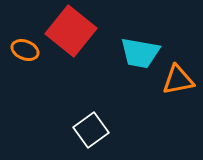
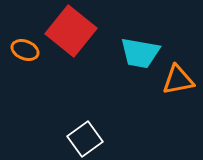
white square: moved 6 px left, 9 px down
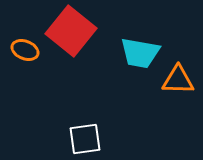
orange triangle: rotated 12 degrees clockwise
white square: rotated 28 degrees clockwise
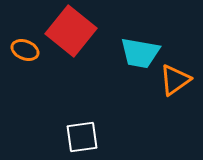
orange triangle: moved 3 px left; rotated 36 degrees counterclockwise
white square: moved 3 px left, 2 px up
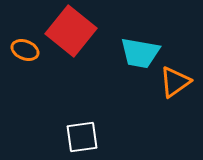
orange triangle: moved 2 px down
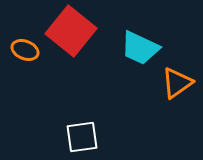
cyan trapezoid: moved 5 px up; rotated 15 degrees clockwise
orange triangle: moved 2 px right, 1 px down
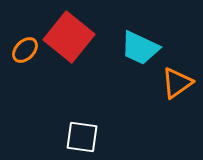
red square: moved 2 px left, 6 px down
orange ellipse: rotated 68 degrees counterclockwise
white square: rotated 16 degrees clockwise
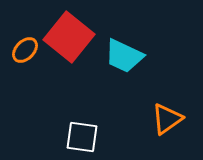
cyan trapezoid: moved 16 px left, 8 px down
orange triangle: moved 10 px left, 36 px down
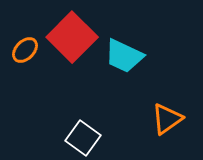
red square: moved 3 px right; rotated 6 degrees clockwise
white square: moved 1 px right, 1 px down; rotated 28 degrees clockwise
